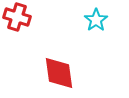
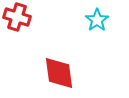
cyan star: moved 1 px right
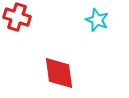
cyan star: rotated 15 degrees counterclockwise
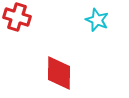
red diamond: rotated 9 degrees clockwise
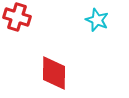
red diamond: moved 5 px left
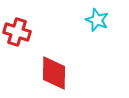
red cross: moved 15 px down
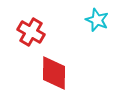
red cross: moved 14 px right; rotated 12 degrees clockwise
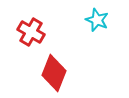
red diamond: rotated 21 degrees clockwise
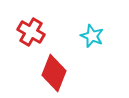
cyan star: moved 5 px left, 16 px down
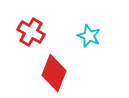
cyan star: moved 3 px left
